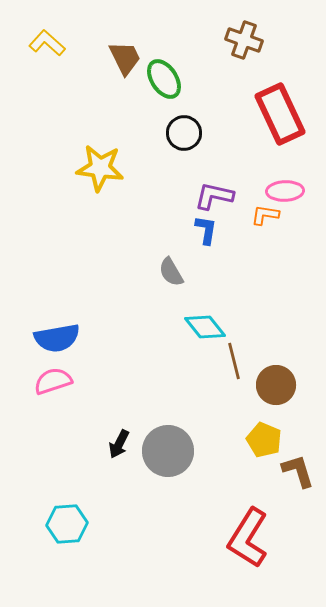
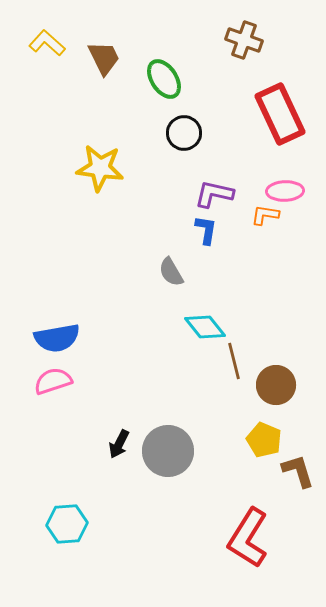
brown trapezoid: moved 21 px left
purple L-shape: moved 2 px up
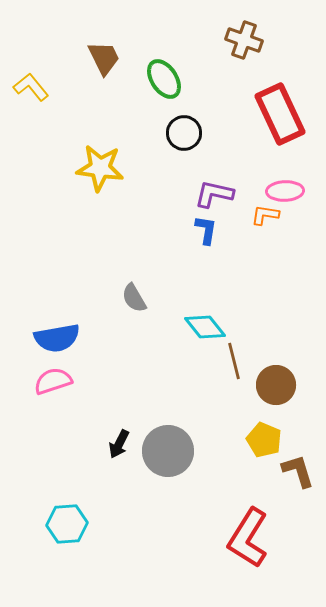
yellow L-shape: moved 16 px left, 44 px down; rotated 9 degrees clockwise
gray semicircle: moved 37 px left, 26 px down
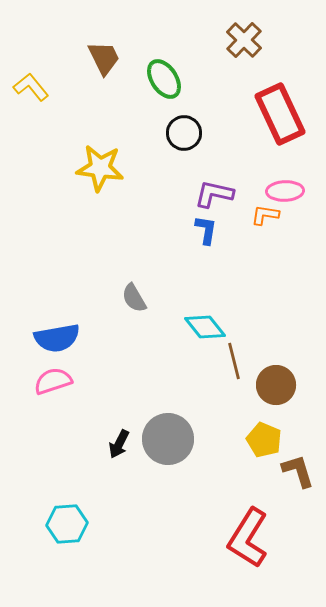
brown cross: rotated 24 degrees clockwise
gray circle: moved 12 px up
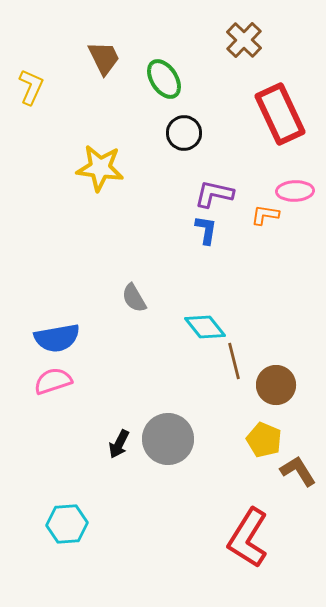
yellow L-shape: rotated 63 degrees clockwise
pink ellipse: moved 10 px right
brown L-shape: rotated 15 degrees counterclockwise
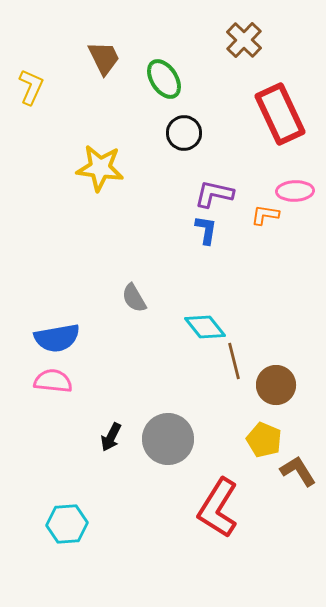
pink semicircle: rotated 24 degrees clockwise
black arrow: moved 8 px left, 7 px up
red L-shape: moved 30 px left, 30 px up
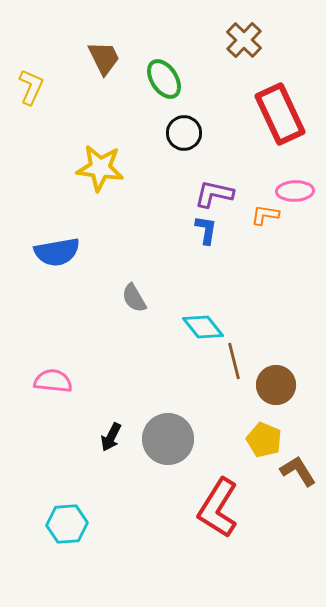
cyan diamond: moved 2 px left
blue semicircle: moved 86 px up
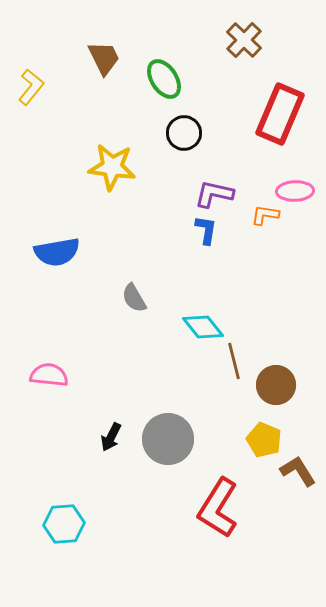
yellow L-shape: rotated 15 degrees clockwise
red rectangle: rotated 48 degrees clockwise
yellow star: moved 12 px right, 1 px up
pink semicircle: moved 4 px left, 6 px up
cyan hexagon: moved 3 px left
